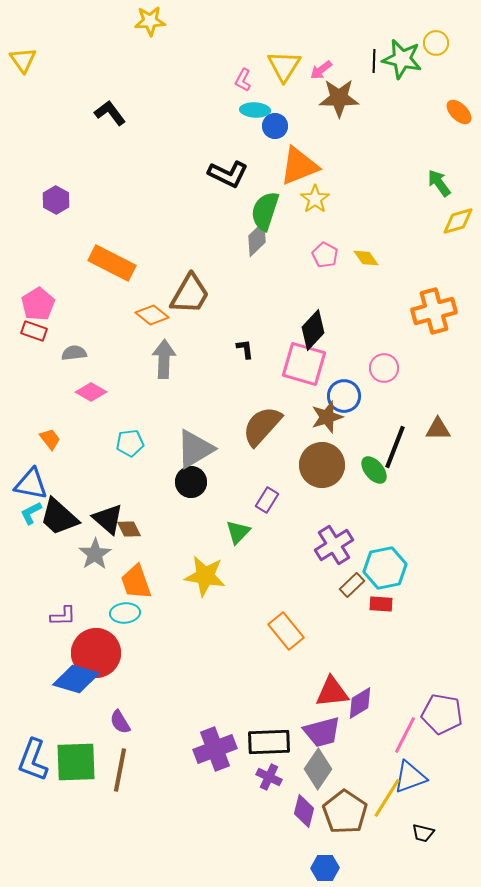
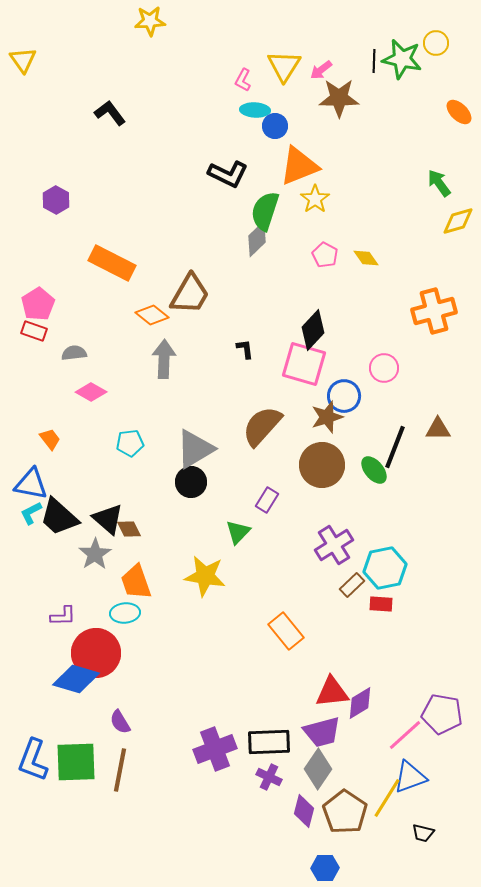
pink line at (405, 735): rotated 21 degrees clockwise
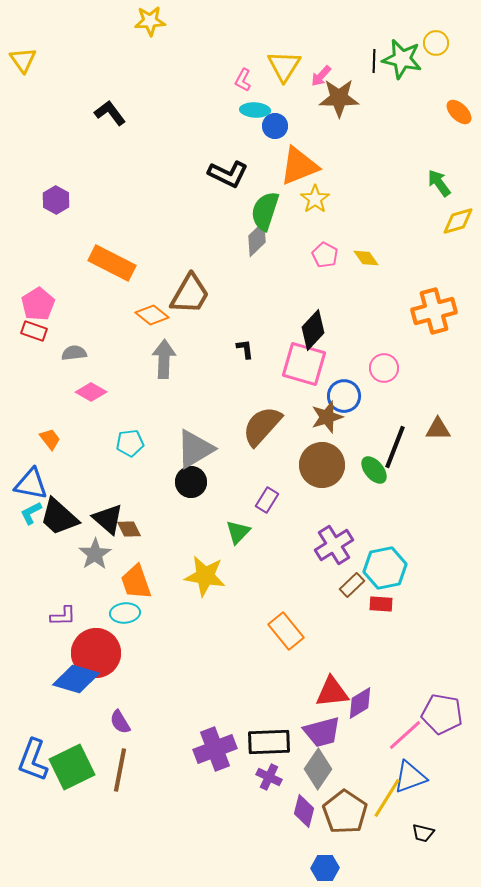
pink arrow at (321, 70): moved 6 px down; rotated 10 degrees counterclockwise
green square at (76, 762): moved 4 px left, 5 px down; rotated 24 degrees counterclockwise
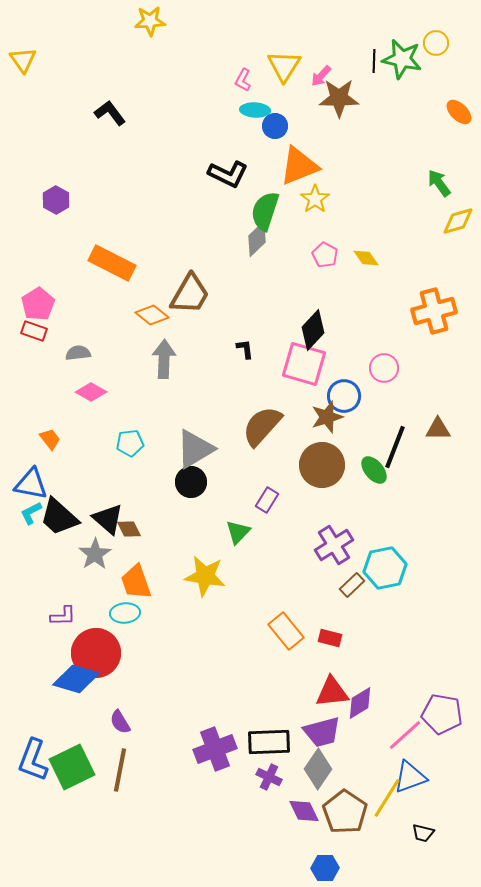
gray semicircle at (74, 353): moved 4 px right
red rectangle at (381, 604): moved 51 px left, 34 px down; rotated 10 degrees clockwise
purple diamond at (304, 811): rotated 40 degrees counterclockwise
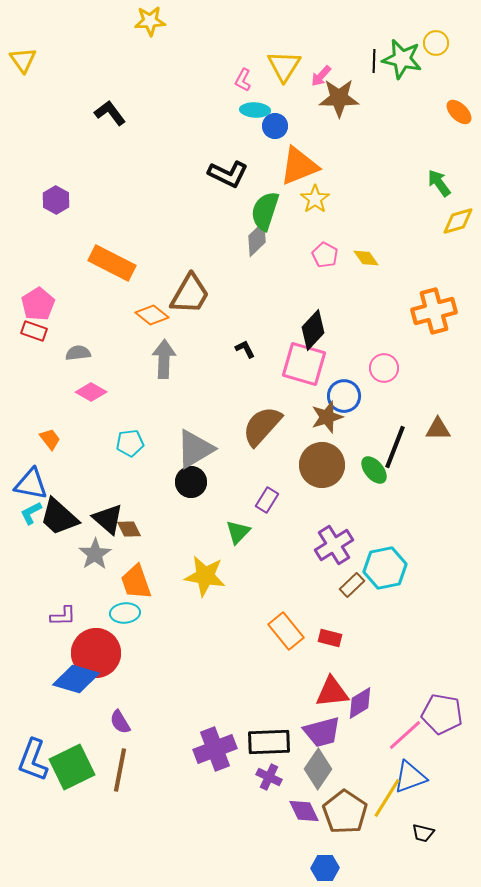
black L-shape at (245, 349): rotated 20 degrees counterclockwise
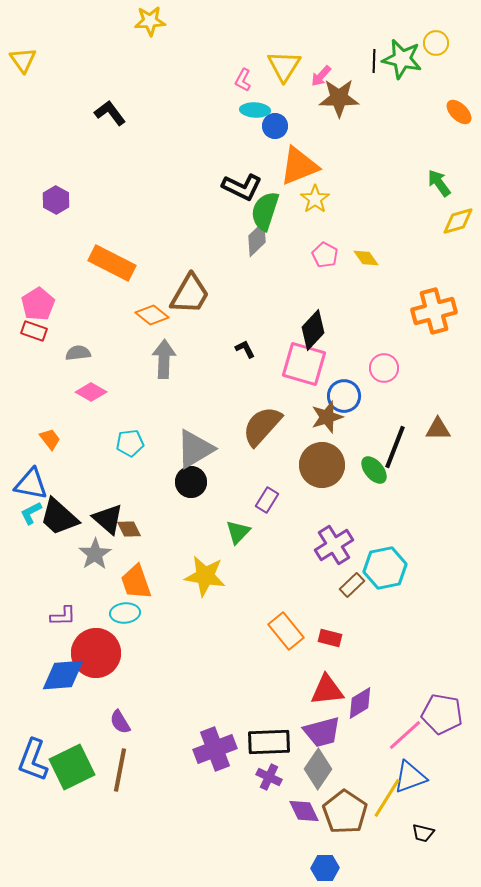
black L-shape at (228, 174): moved 14 px right, 13 px down
blue diamond at (76, 679): moved 13 px left, 4 px up; rotated 21 degrees counterclockwise
red triangle at (332, 692): moved 5 px left, 2 px up
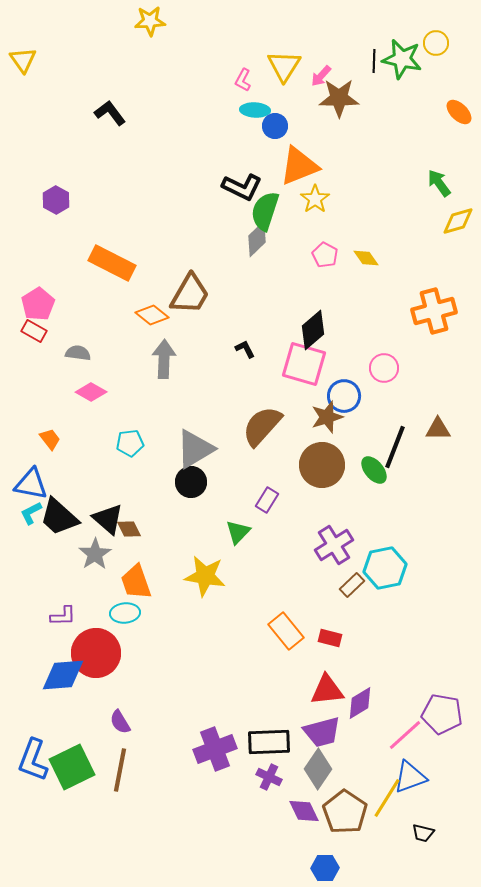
black diamond at (313, 330): rotated 6 degrees clockwise
red rectangle at (34, 331): rotated 10 degrees clockwise
gray semicircle at (78, 353): rotated 15 degrees clockwise
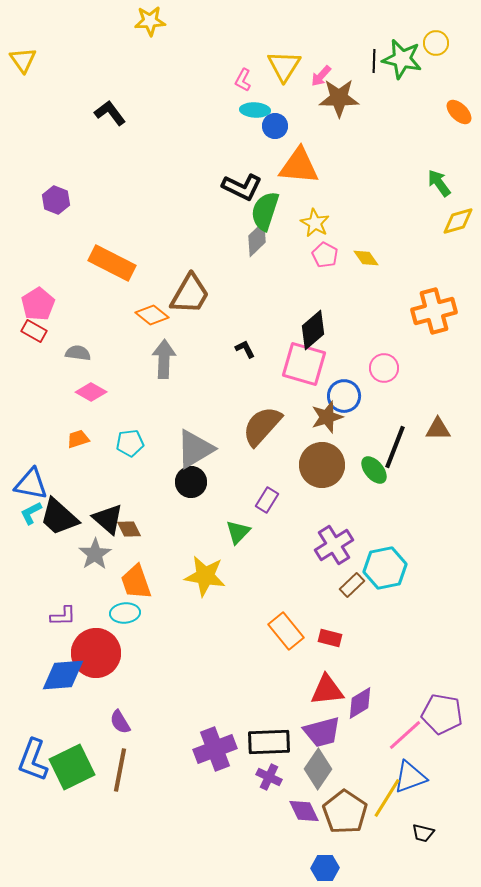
orange triangle at (299, 166): rotated 27 degrees clockwise
yellow star at (315, 199): moved 24 px down; rotated 8 degrees counterclockwise
purple hexagon at (56, 200): rotated 8 degrees counterclockwise
orange trapezoid at (50, 439): moved 28 px right; rotated 70 degrees counterclockwise
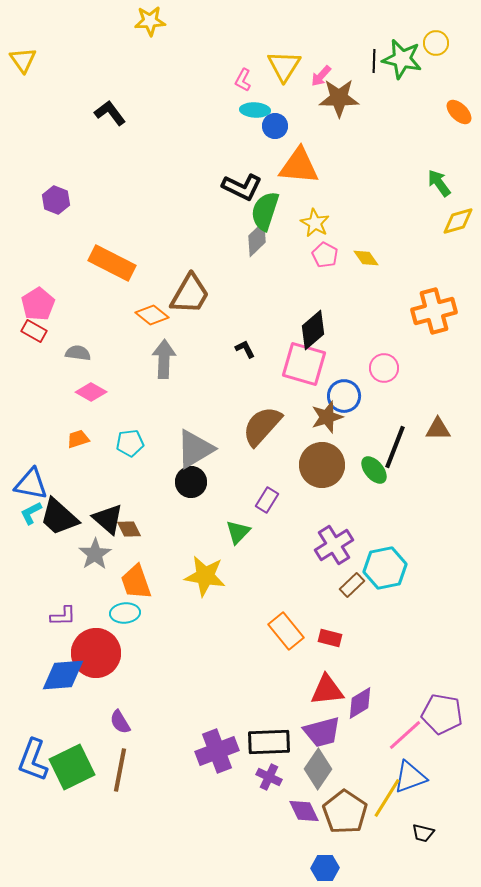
purple cross at (215, 749): moved 2 px right, 2 px down
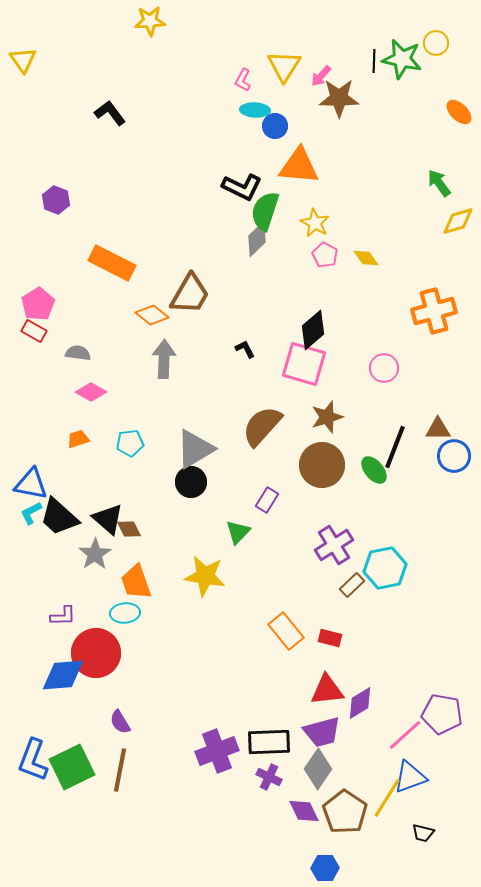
blue circle at (344, 396): moved 110 px right, 60 px down
